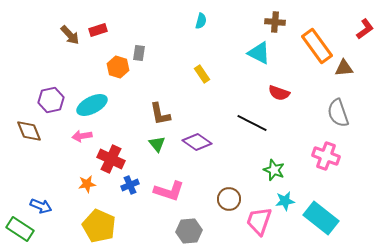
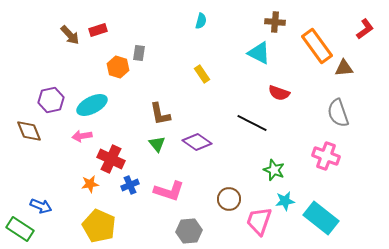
orange star: moved 3 px right
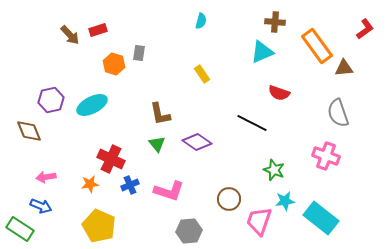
cyan triangle: moved 3 px right, 1 px up; rotated 50 degrees counterclockwise
orange hexagon: moved 4 px left, 3 px up
pink arrow: moved 36 px left, 41 px down
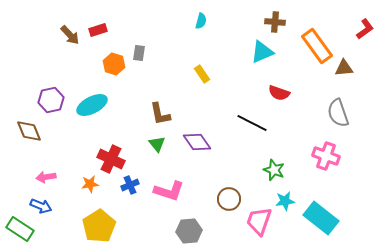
purple diamond: rotated 20 degrees clockwise
yellow pentagon: rotated 16 degrees clockwise
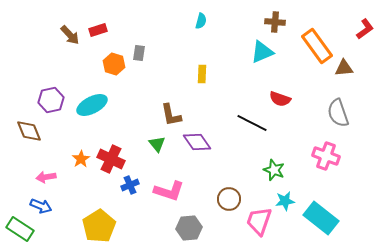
yellow rectangle: rotated 36 degrees clockwise
red semicircle: moved 1 px right, 6 px down
brown L-shape: moved 11 px right, 1 px down
orange star: moved 9 px left, 25 px up; rotated 24 degrees counterclockwise
gray hexagon: moved 3 px up
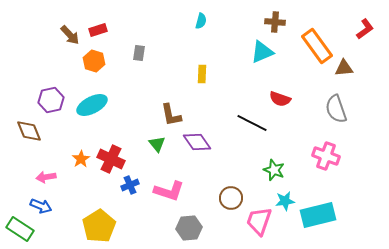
orange hexagon: moved 20 px left, 3 px up
gray semicircle: moved 2 px left, 4 px up
brown circle: moved 2 px right, 1 px up
cyan rectangle: moved 3 px left, 3 px up; rotated 52 degrees counterclockwise
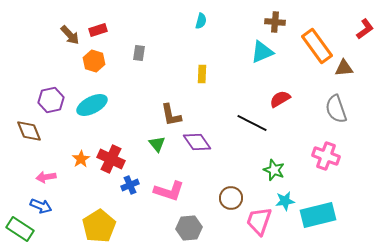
red semicircle: rotated 130 degrees clockwise
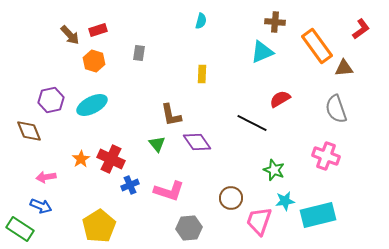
red L-shape: moved 4 px left
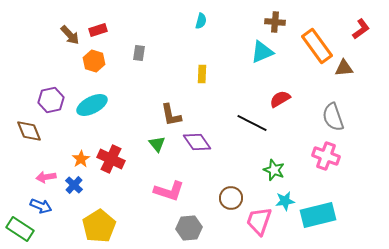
gray semicircle: moved 3 px left, 8 px down
blue cross: moved 56 px left; rotated 24 degrees counterclockwise
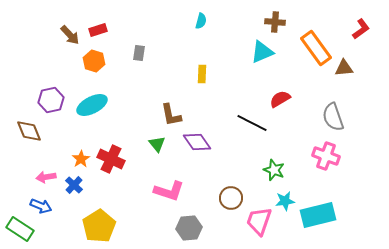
orange rectangle: moved 1 px left, 2 px down
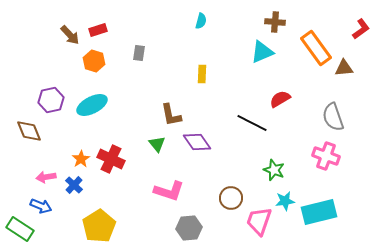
cyan rectangle: moved 1 px right, 3 px up
